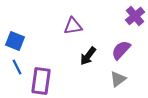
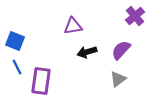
black arrow: moved 1 px left, 4 px up; rotated 36 degrees clockwise
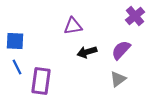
blue square: rotated 18 degrees counterclockwise
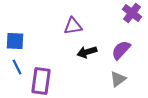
purple cross: moved 3 px left, 3 px up; rotated 12 degrees counterclockwise
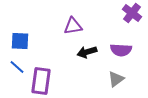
blue square: moved 5 px right
purple semicircle: rotated 130 degrees counterclockwise
blue line: rotated 21 degrees counterclockwise
gray triangle: moved 2 px left
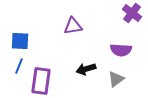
black arrow: moved 1 px left, 17 px down
blue line: moved 2 px right, 1 px up; rotated 70 degrees clockwise
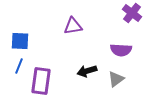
black arrow: moved 1 px right, 2 px down
